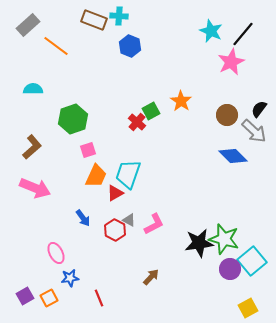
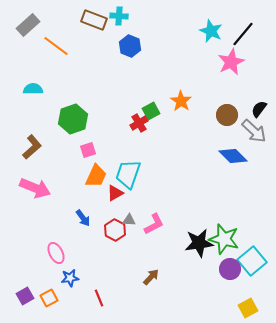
red cross: moved 2 px right, 1 px down; rotated 18 degrees clockwise
gray triangle: rotated 24 degrees counterclockwise
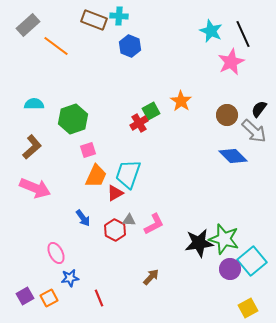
black line: rotated 64 degrees counterclockwise
cyan semicircle: moved 1 px right, 15 px down
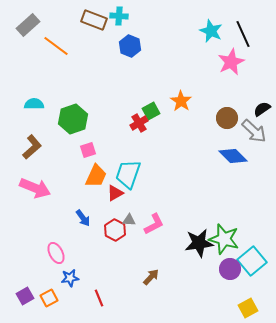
black semicircle: moved 3 px right; rotated 18 degrees clockwise
brown circle: moved 3 px down
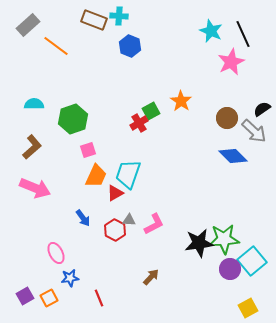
green star: rotated 20 degrees counterclockwise
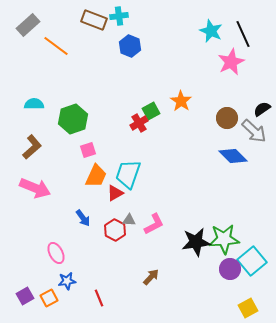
cyan cross: rotated 12 degrees counterclockwise
black star: moved 3 px left, 1 px up
blue star: moved 3 px left, 3 px down
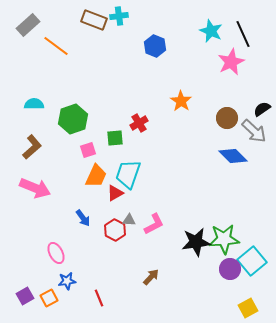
blue hexagon: moved 25 px right
green square: moved 36 px left, 27 px down; rotated 24 degrees clockwise
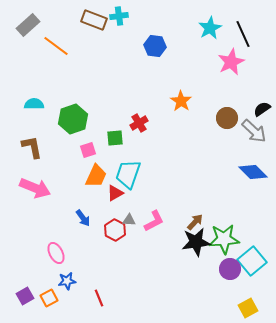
cyan star: moved 1 px left, 3 px up; rotated 20 degrees clockwise
blue hexagon: rotated 15 degrees counterclockwise
brown L-shape: rotated 60 degrees counterclockwise
blue diamond: moved 20 px right, 16 px down
pink L-shape: moved 3 px up
brown arrow: moved 44 px right, 55 px up
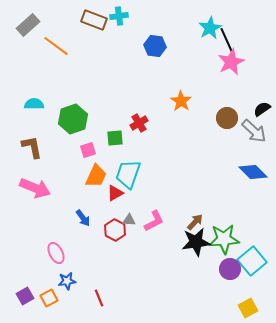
black line: moved 16 px left, 7 px down
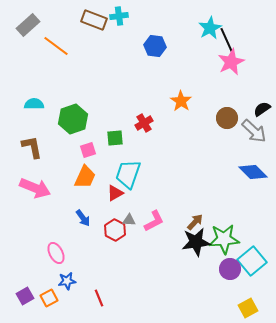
red cross: moved 5 px right
orange trapezoid: moved 11 px left, 1 px down
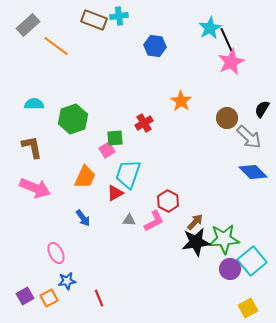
black semicircle: rotated 24 degrees counterclockwise
gray arrow: moved 5 px left, 6 px down
pink square: moved 19 px right; rotated 14 degrees counterclockwise
red hexagon: moved 53 px right, 29 px up
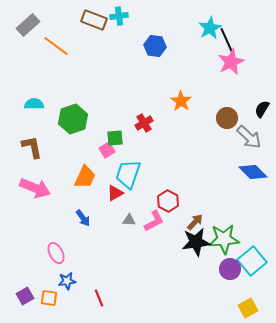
orange square: rotated 36 degrees clockwise
